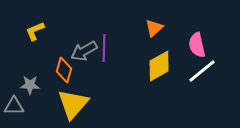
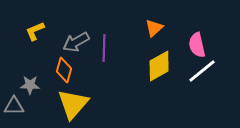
gray arrow: moved 8 px left, 9 px up
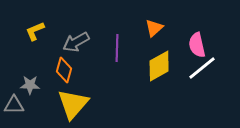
purple line: moved 13 px right
white line: moved 3 px up
gray triangle: moved 1 px up
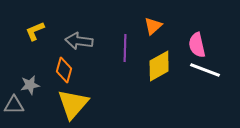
orange triangle: moved 1 px left, 2 px up
gray arrow: moved 3 px right, 1 px up; rotated 36 degrees clockwise
purple line: moved 8 px right
white line: moved 3 px right, 2 px down; rotated 60 degrees clockwise
gray star: rotated 12 degrees counterclockwise
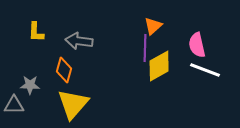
yellow L-shape: moved 1 px right, 1 px down; rotated 65 degrees counterclockwise
purple line: moved 20 px right
gray star: rotated 12 degrees clockwise
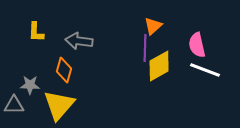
yellow triangle: moved 14 px left, 1 px down
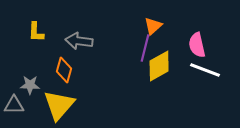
purple line: rotated 12 degrees clockwise
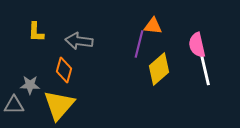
orange triangle: rotated 48 degrees clockwise
purple line: moved 6 px left, 4 px up
yellow diamond: moved 3 px down; rotated 12 degrees counterclockwise
white line: rotated 56 degrees clockwise
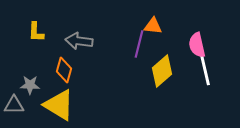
yellow diamond: moved 3 px right, 2 px down
yellow triangle: rotated 40 degrees counterclockwise
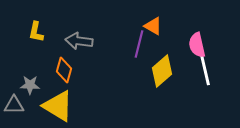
orange triangle: rotated 24 degrees clockwise
yellow L-shape: rotated 10 degrees clockwise
yellow triangle: moved 1 px left, 1 px down
